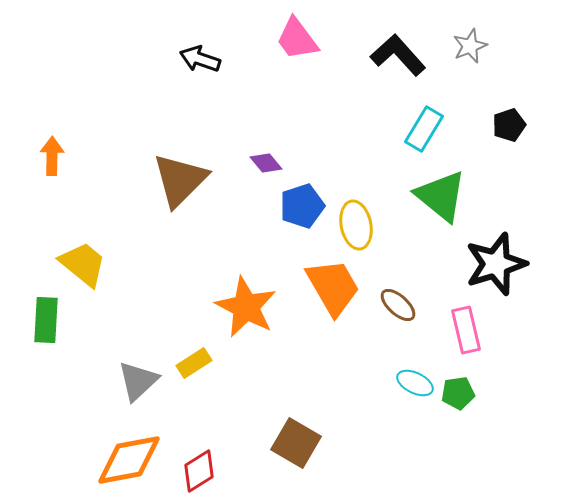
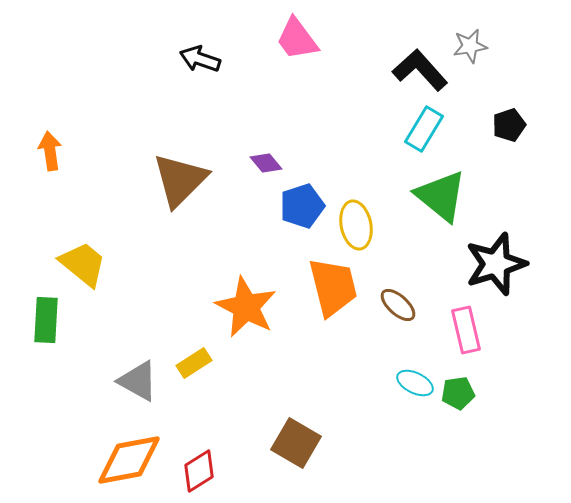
gray star: rotated 12 degrees clockwise
black L-shape: moved 22 px right, 15 px down
orange arrow: moved 2 px left, 5 px up; rotated 9 degrees counterclockwise
orange trapezoid: rotated 16 degrees clockwise
gray triangle: rotated 48 degrees counterclockwise
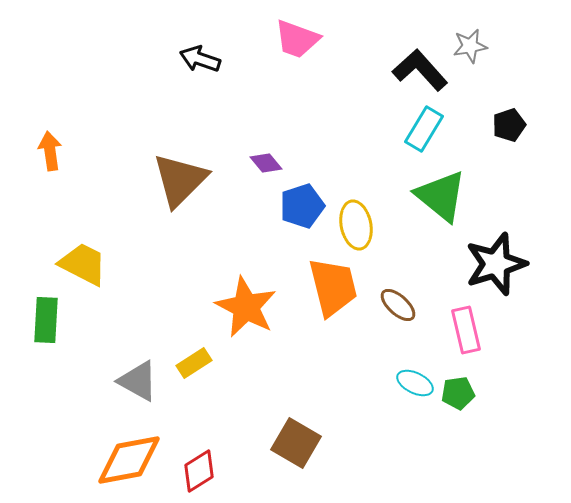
pink trapezoid: rotated 33 degrees counterclockwise
yellow trapezoid: rotated 12 degrees counterclockwise
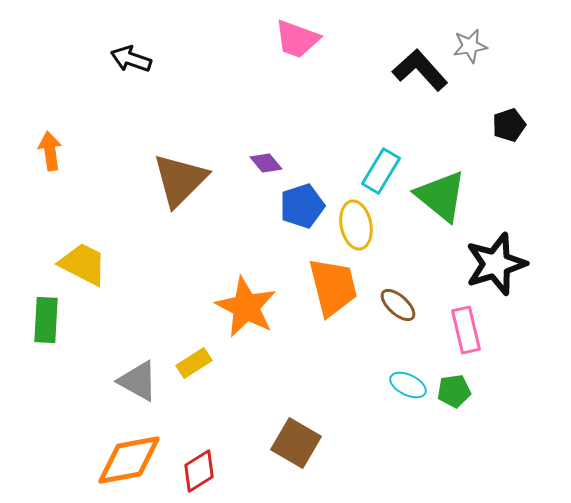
black arrow: moved 69 px left
cyan rectangle: moved 43 px left, 42 px down
cyan ellipse: moved 7 px left, 2 px down
green pentagon: moved 4 px left, 2 px up
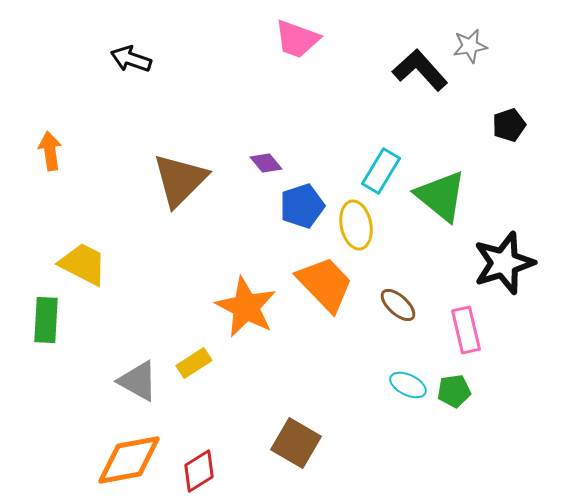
black star: moved 8 px right, 1 px up
orange trapezoid: moved 8 px left, 3 px up; rotated 30 degrees counterclockwise
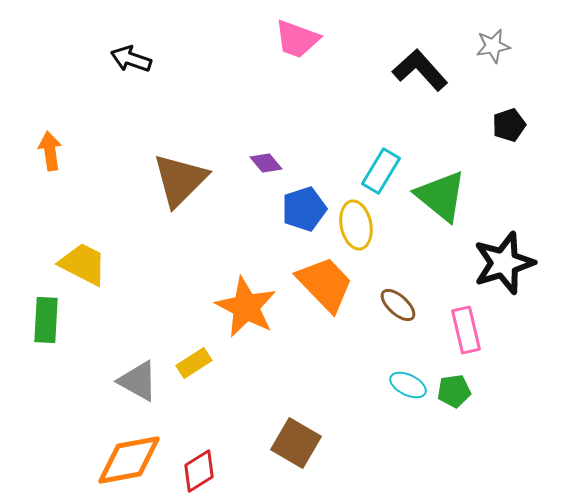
gray star: moved 23 px right
blue pentagon: moved 2 px right, 3 px down
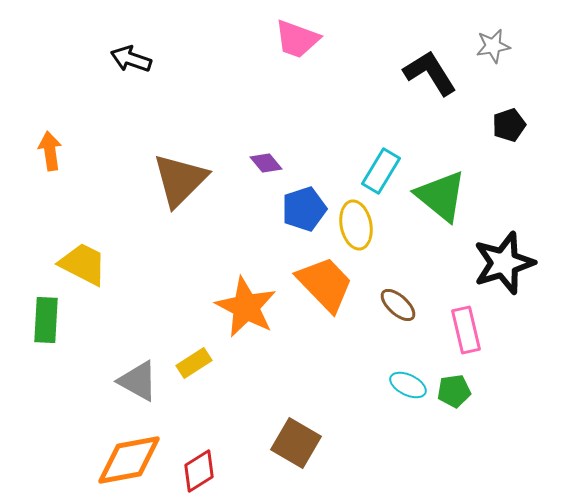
black L-shape: moved 10 px right, 3 px down; rotated 10 degrees clockwise
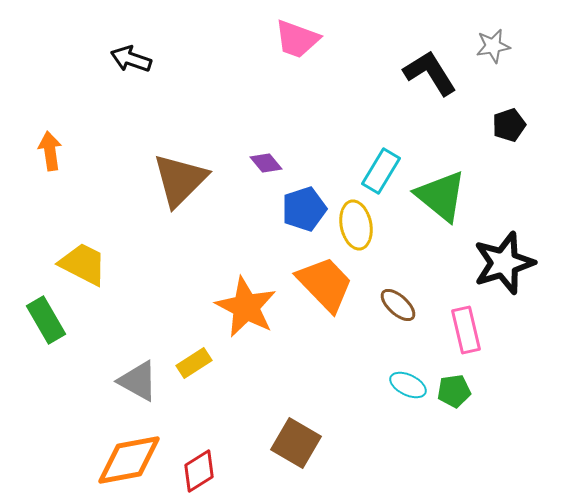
green rectangle: rotated 33 degrees counterclockwise
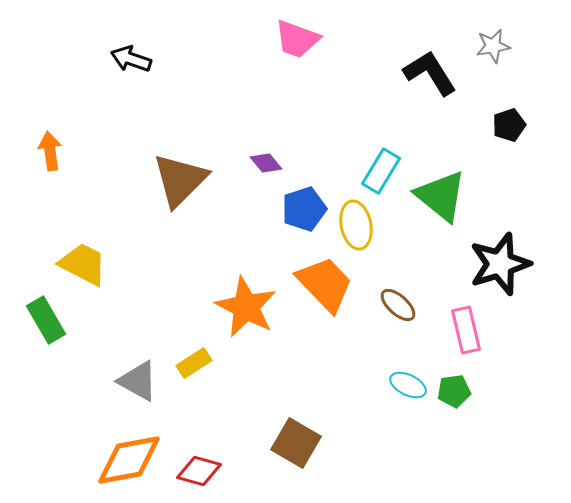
black star: moved 4 px left, 1 px down
red diamond: rotated 48 degrees clockwise
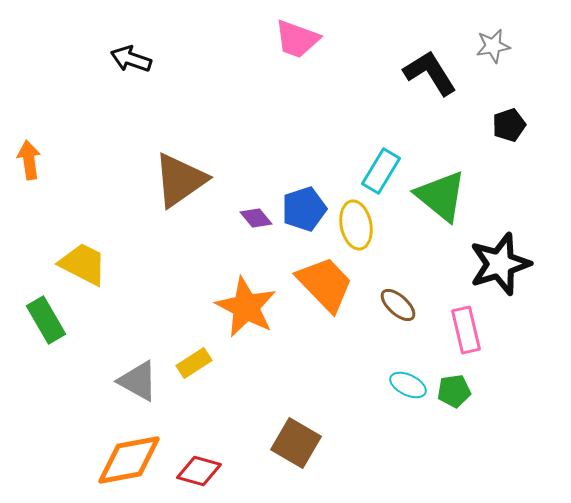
orange arrow: moved 21 px left, 9 px down
purple diamond: moved 10 px left, 55 px down
brown triangle: rotated 10 degrees clockwise
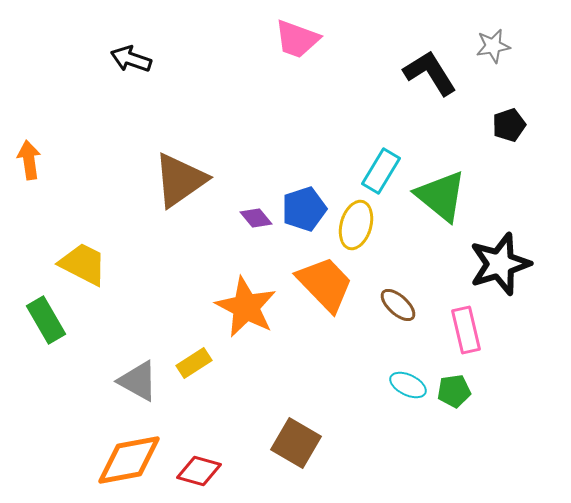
yellow ellipse: rotated 27 degrees clockwise
